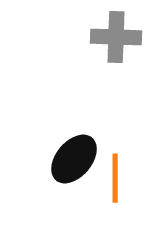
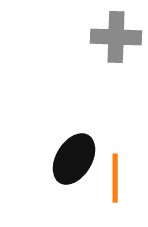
black ellipse: rotated 9 degrees counterclockwise
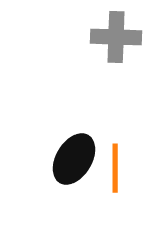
orange line: moved 10 px up
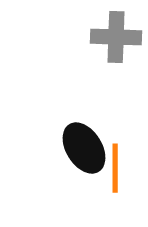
black ellipse: moved 10 px right, 11 px up; rotated 63 degrees counterclockwise
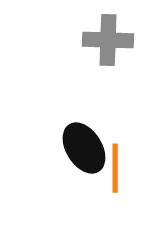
gray cross: moved 8 px left, 3 px down
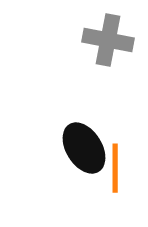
gray cross: rotated 9 degrees clockwise
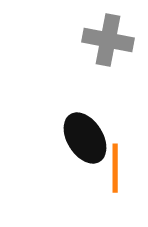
black ellipse: moved 1 px right, 10 px up
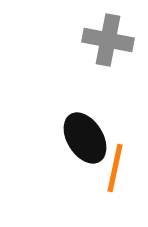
orange line: rotated 12 degrees clockwise
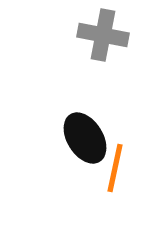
gray cross: moved 5 px left, 5 px up
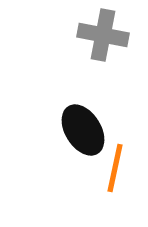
black ellipse: moved 2 px left, 8 px up
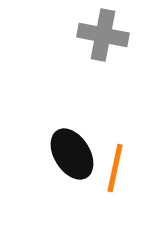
black ellipse: moved 11 px left, 24 px down
